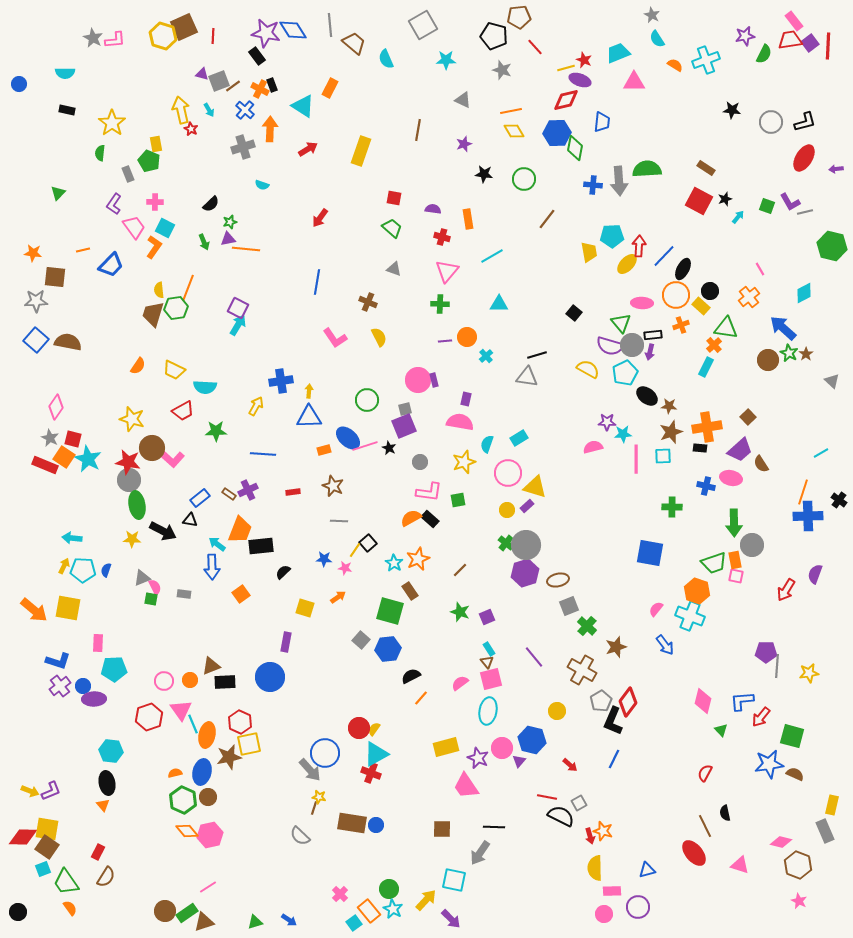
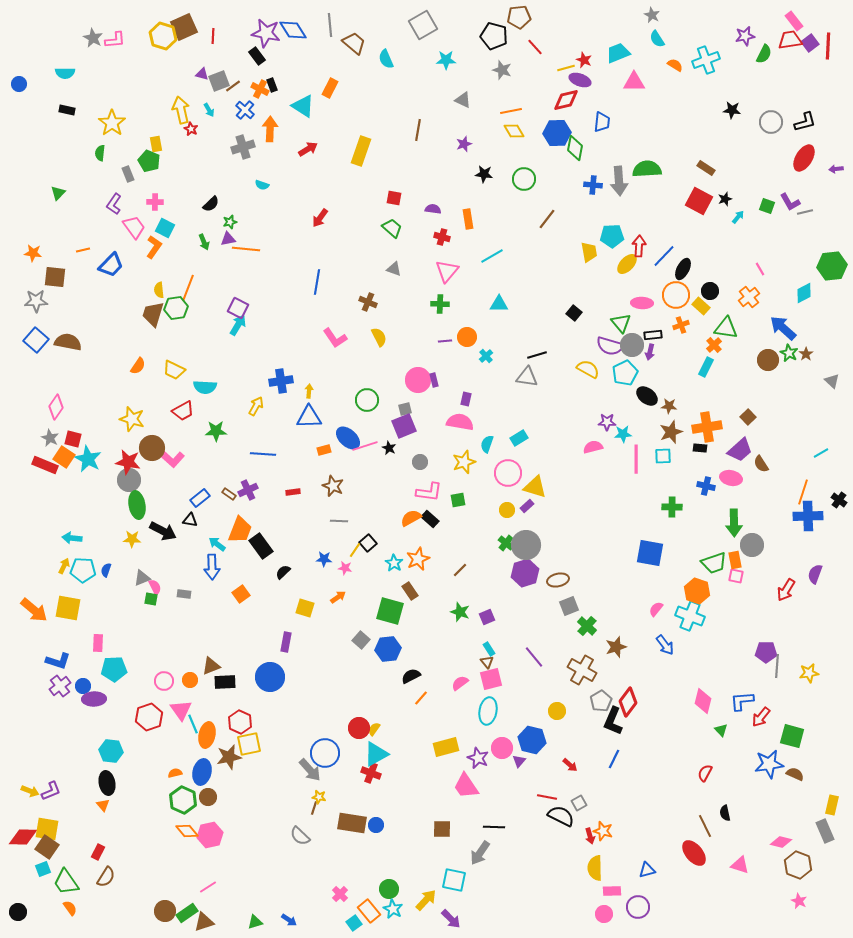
green hexagon at (832, 246): moved 20 px down; rotated 20 degrees counterclockwise
black rectangle at (261, 546): rotated 60 degrees clockwise
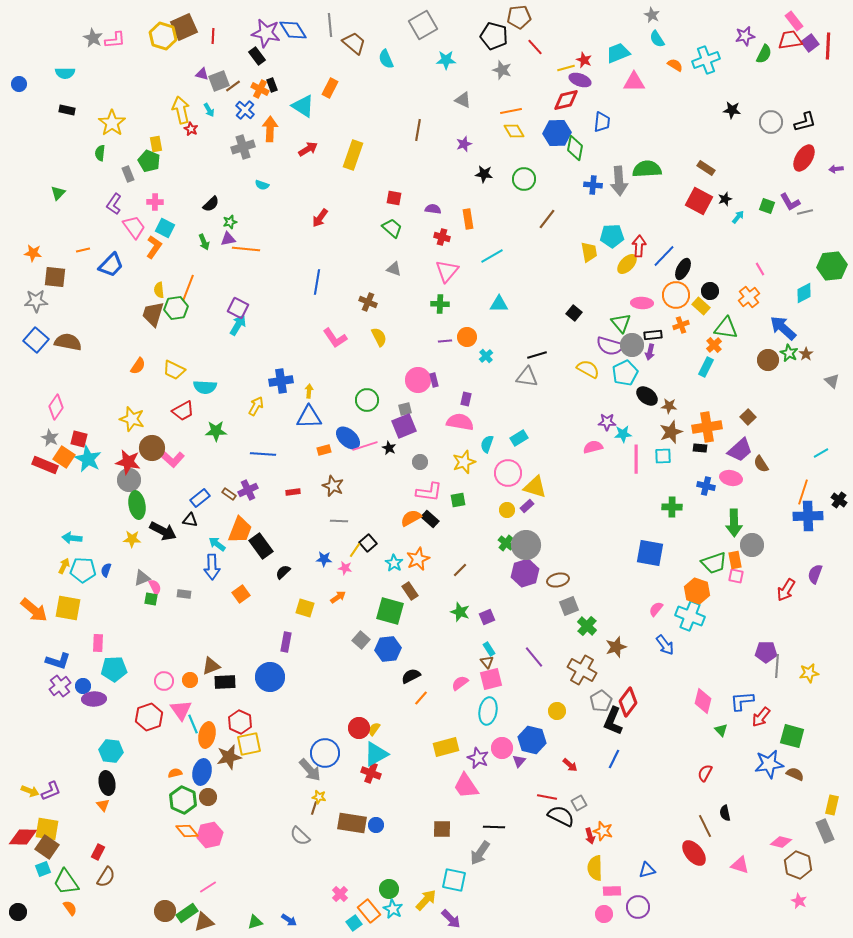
yellow rectangle at (361, 151): moved 8 px left, 4 px down
red square at (73, 439): moved 6 px right
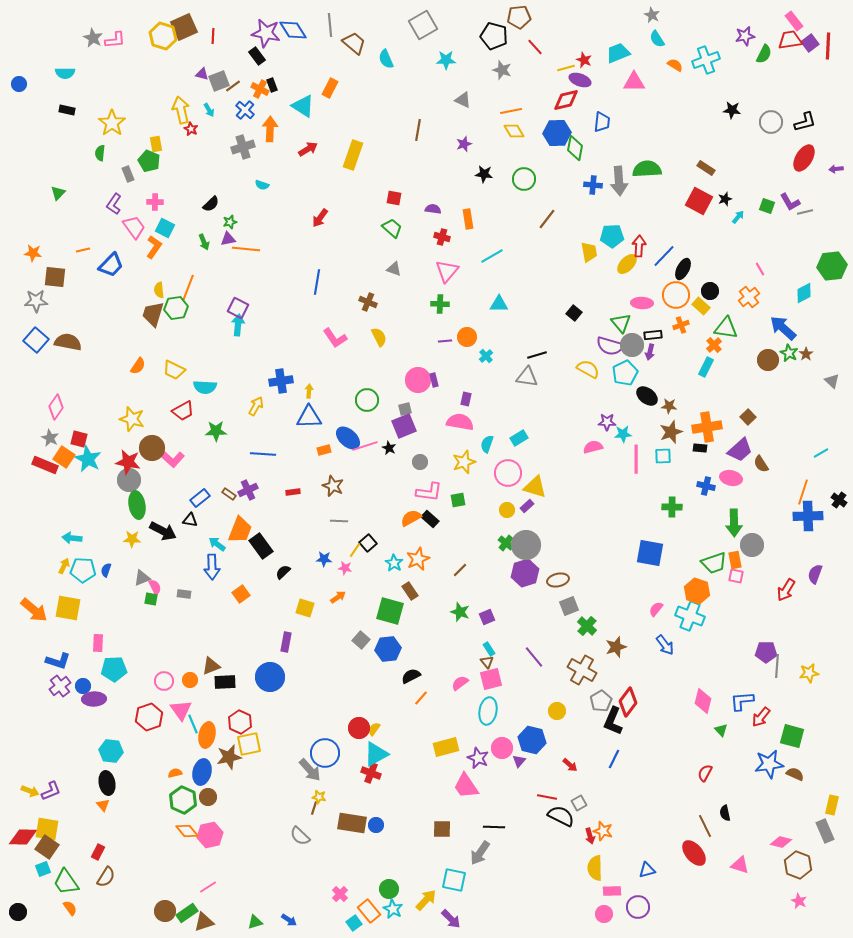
cyan arrow at (238, 325): rotated 25 degrees counterclockwise
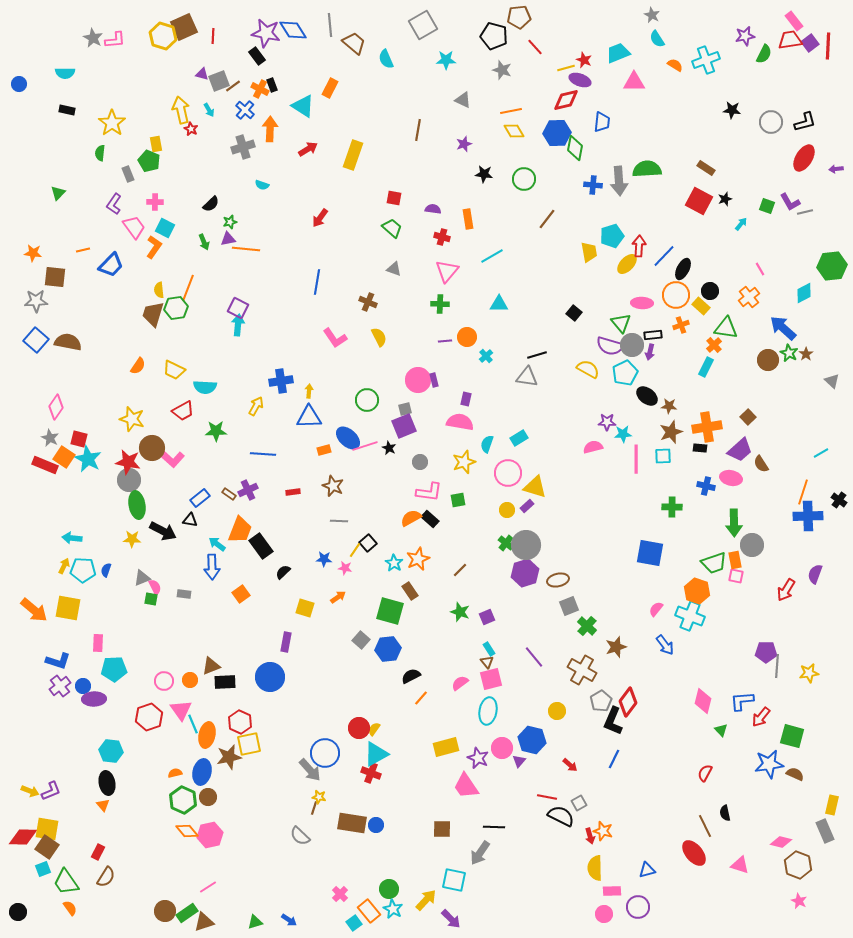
cyan arrow at (738, 217): moved 3 px right, 7 px down
cyan pentagon at (612, 236): rotated 15 degrees counterclockwise
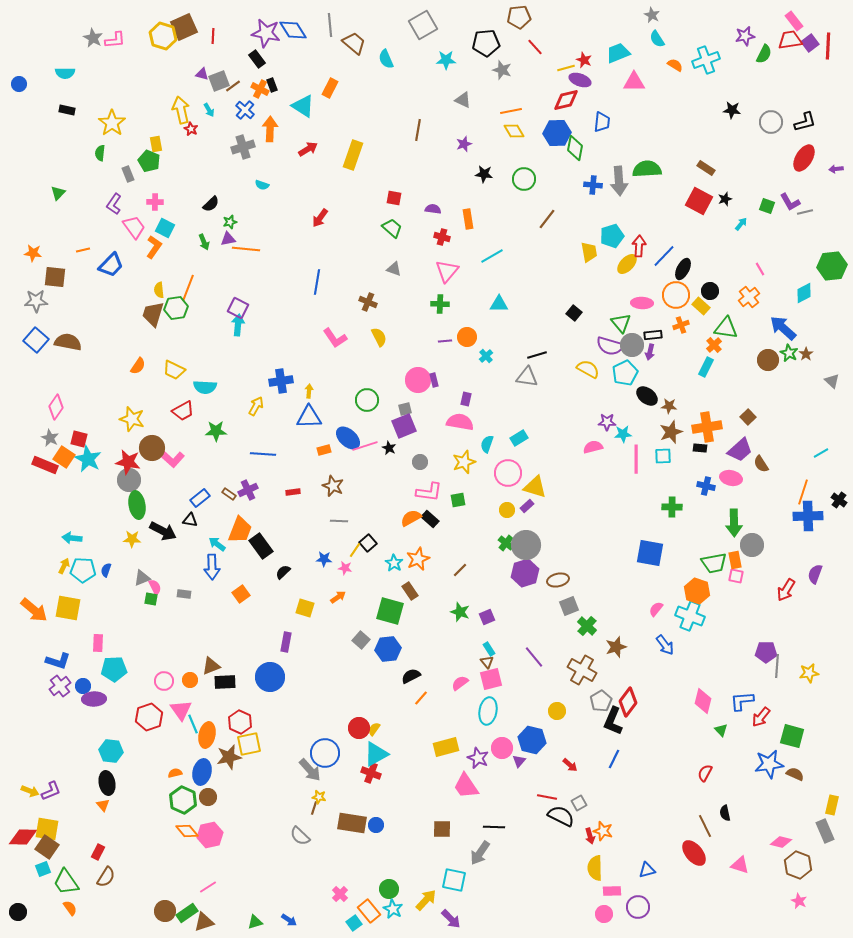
black pentagon at (494, 36): moved 8 px left, 7 px down; rotated 20 degrees counterclockwise
black rectangle at (257, 56): moved 3 px down
green trapezoid at (714, 563): rotated 8 degrees clockwise
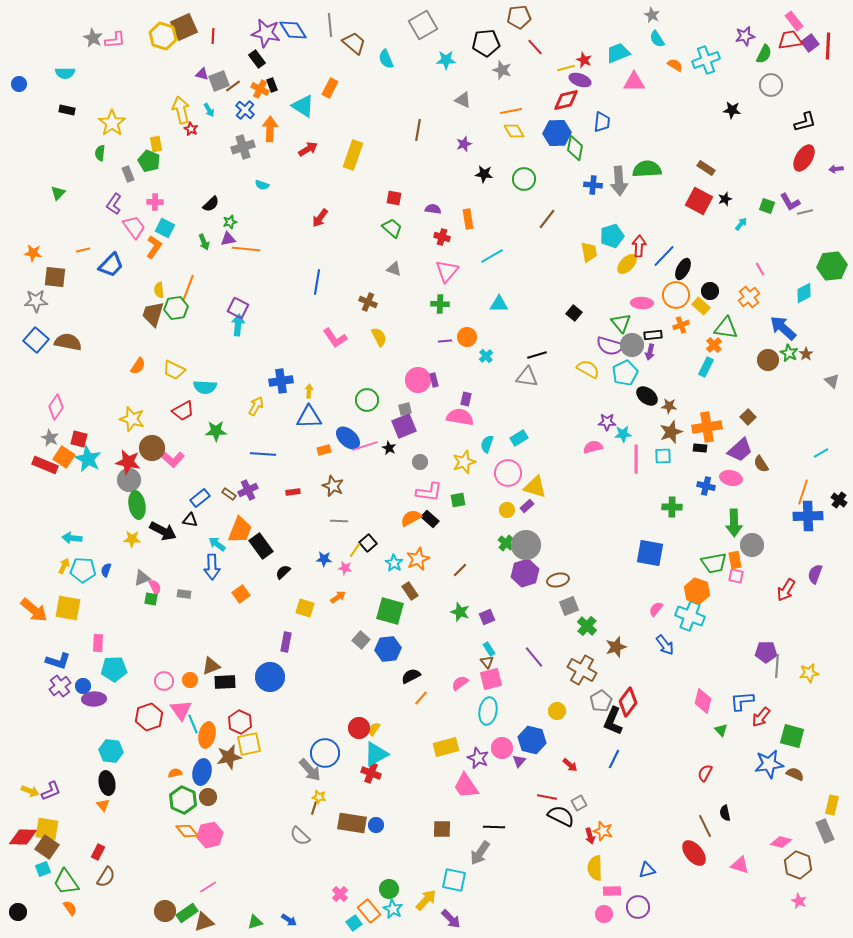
gray circle at (771, 122): moved 37 px up
pink semicircle at (460, 422): moved 5 px up
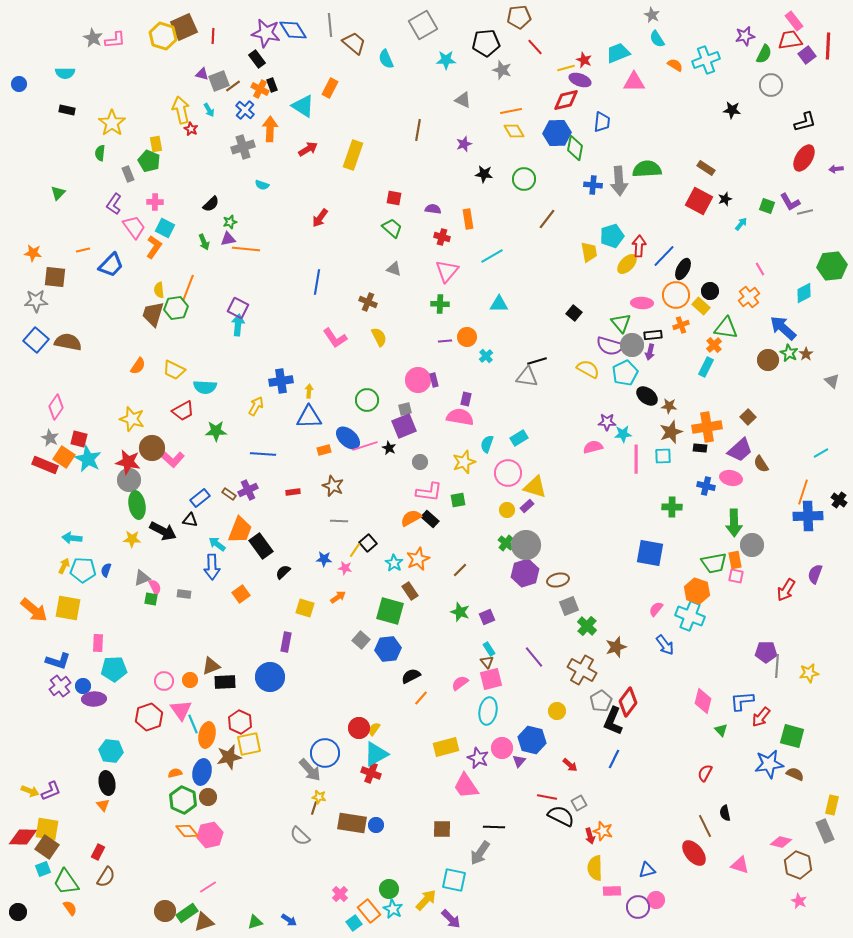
purple square at (810, 43): moved 3 px left, 12 px down
black line at (537, 355): moved 6 px down
pink circle at (604, 914): moved 52 px right, 14 px up
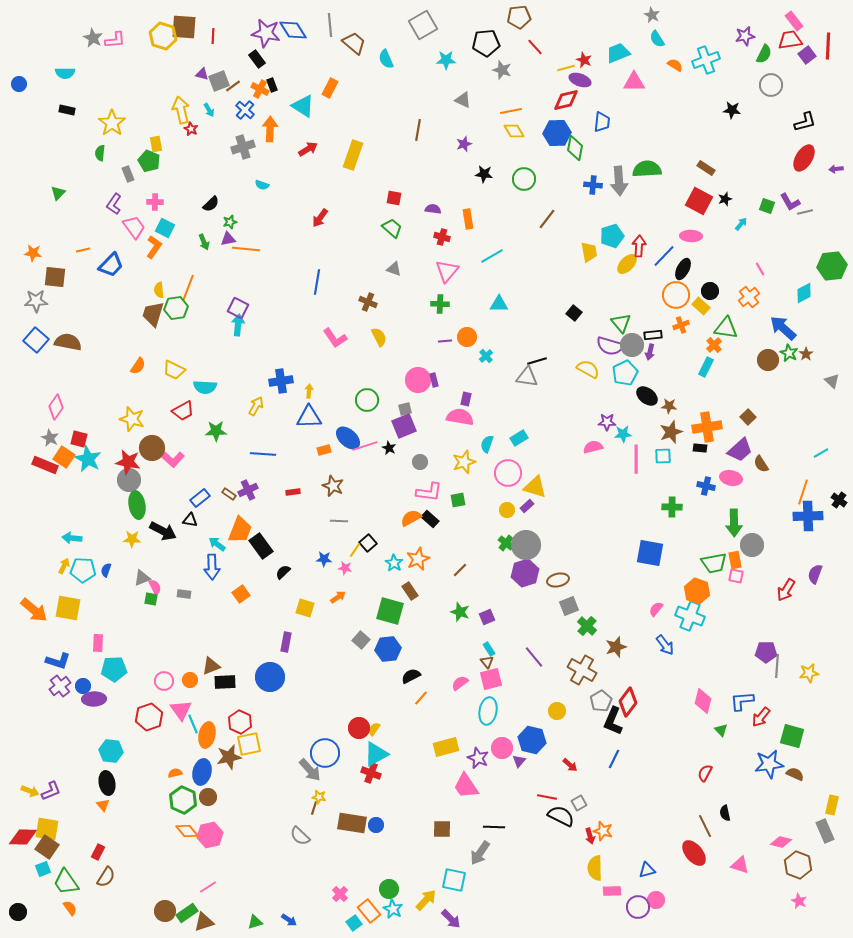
brown square at (184, 27): rotated 28 degrees clockwise
pink ellipse at (642, 303): moved 49 px right, 67 px up
